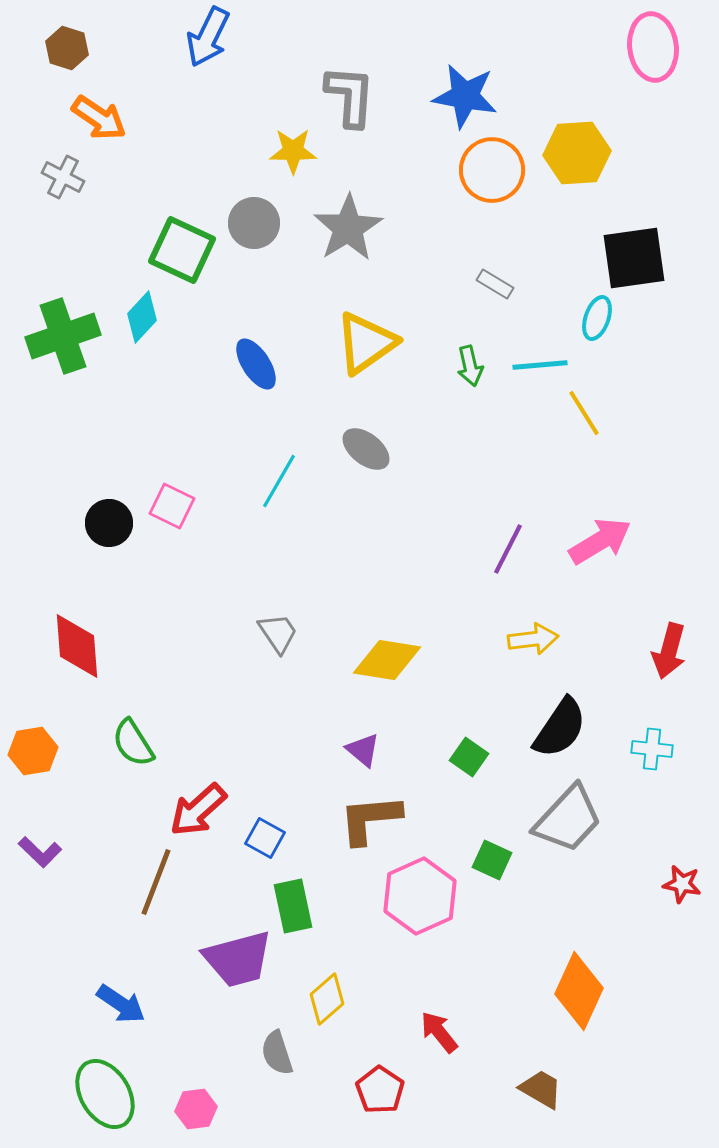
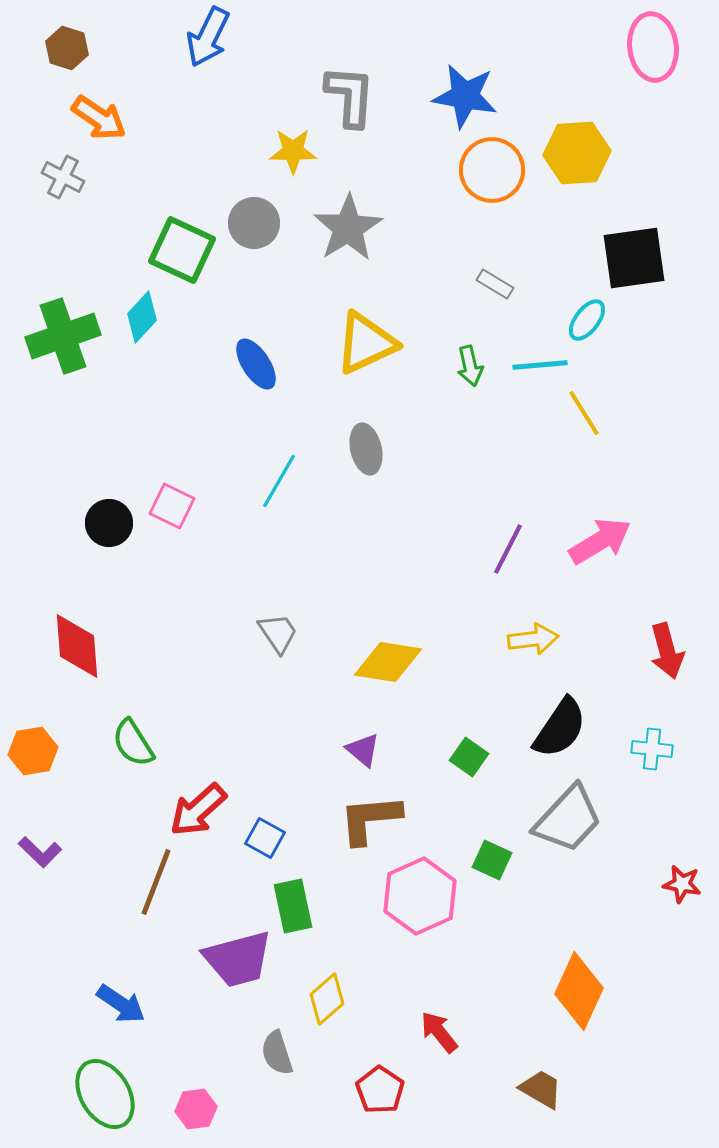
cyan ellipse at (597, 318): moved 10 px left, 2 px down; rotated 18 degrees clockwise
yellow triangle at (366, 343): rotated 10 degrees clockwise
gray ellipse at (366, 449): rotated 39 degrees clockwise
red arrow at (669, 651): moved 2 px left; rotated 30 degrees counterclockwise
yellow diamond at (387, 660): moved 1 px right, 2 px down
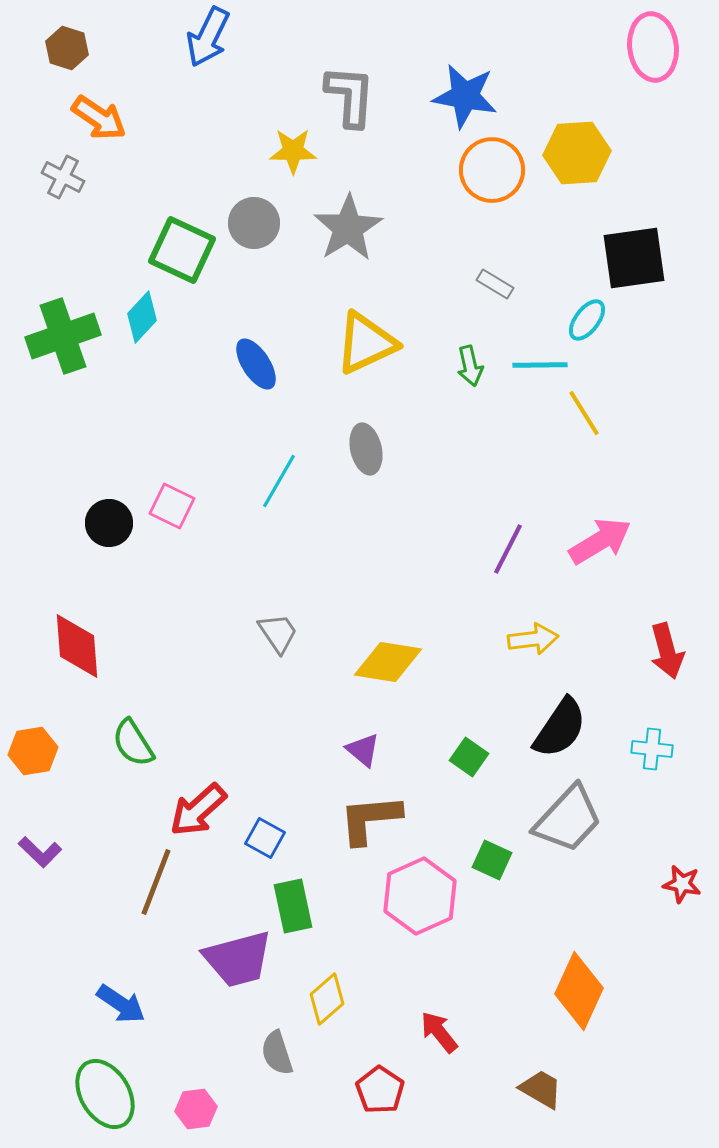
cyan line at (540, 365): rotated 4 degrees clockwise
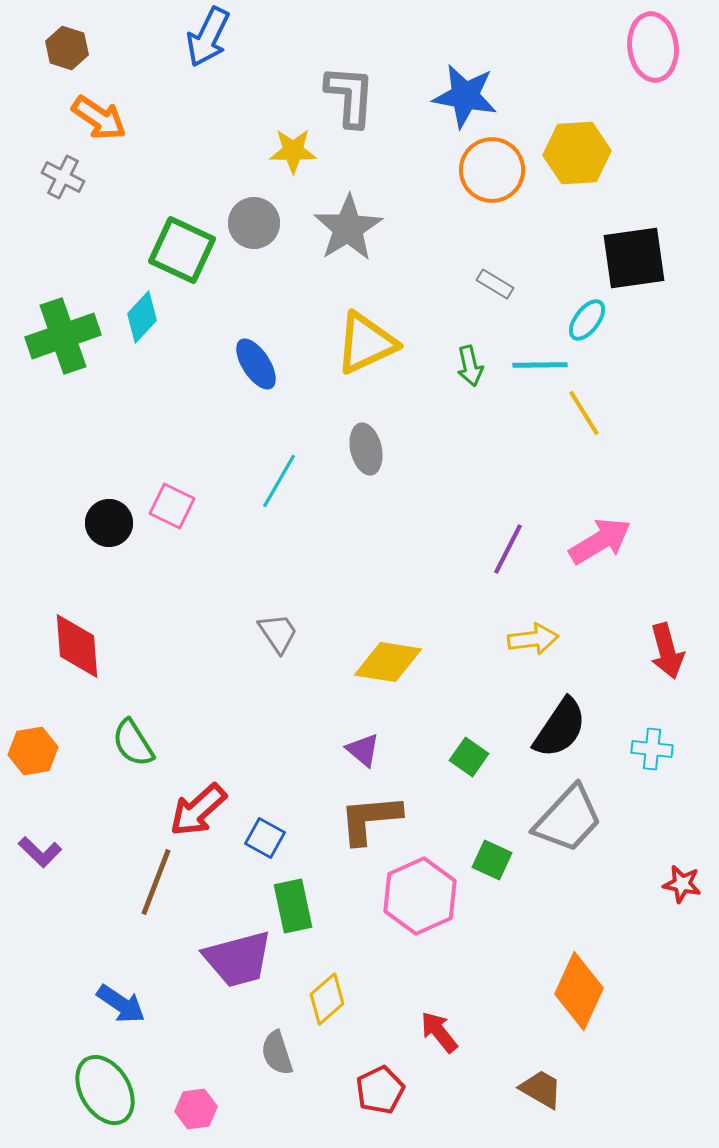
red pentagon at (380, 1090): rotated 12 degrees clockwise
green ellipse at (105, 1094): moved 4 px up
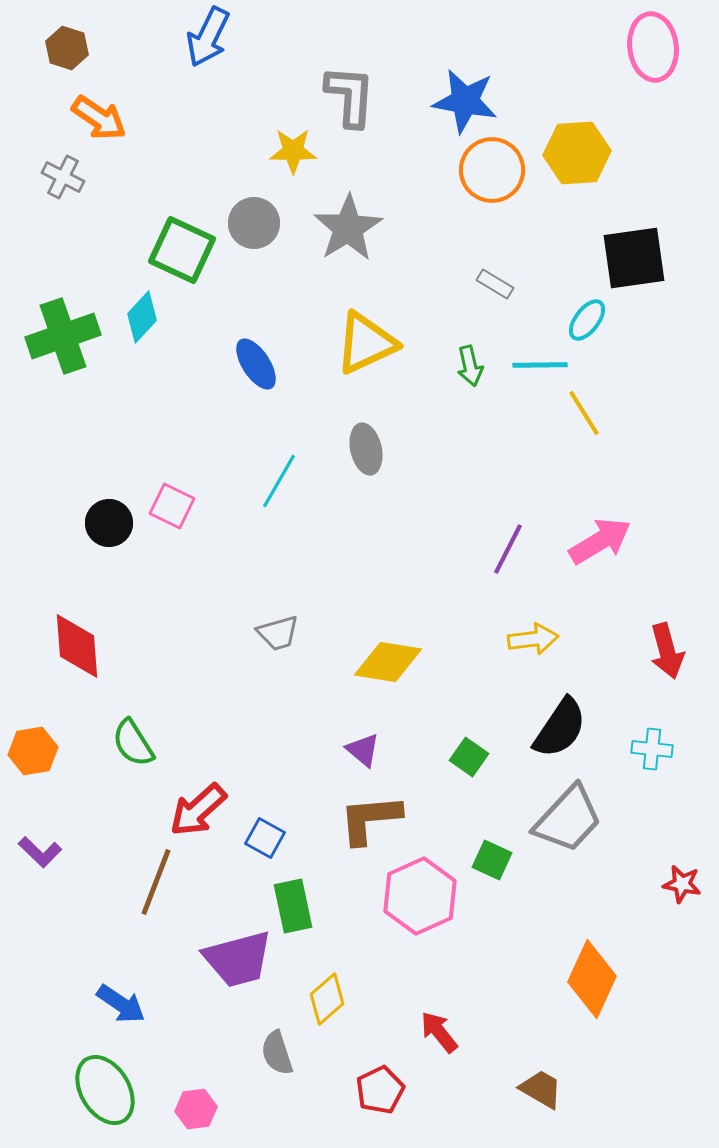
blue star at (465, 96): moved 5 px down
gray trapezoid at (278, 633): rotated 108 degrees clockwise
orange diamond at (579, 991): moved 13 px right, 12 px up
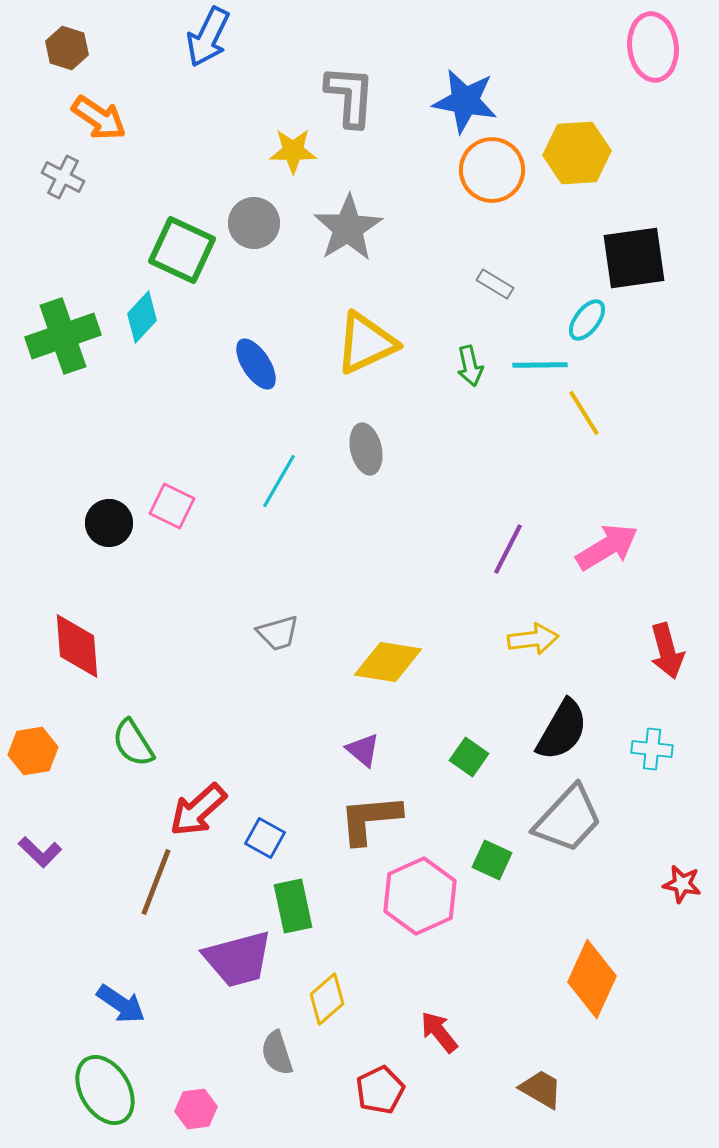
pink arrow at (600, 541): moved 7 px right, 6 px down
black semicircle at (560, 728): moved 2 px right, 2 px down; rotated 4 degrees counterclockwise
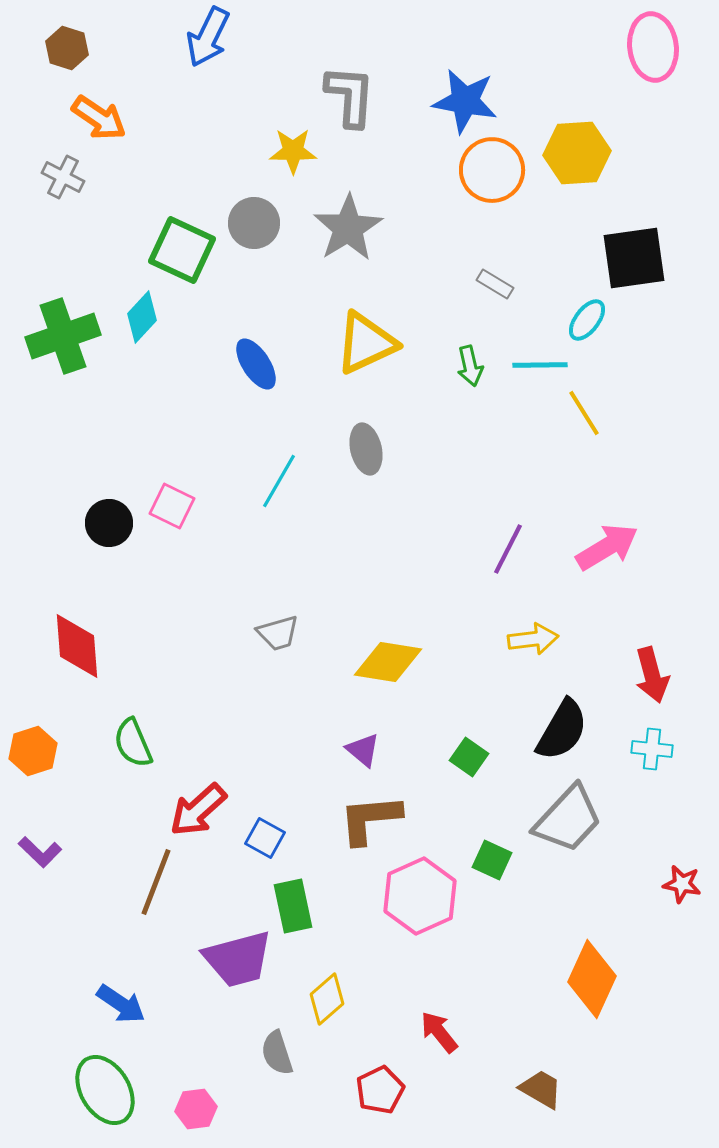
red arrow at (667, 651): moved 15 px left, 24 px down
green semicircle at (133, 743): rotated 9 degrees clockwise
orange hexagon at (33, 751): rotated 9 degrees counterclockwise
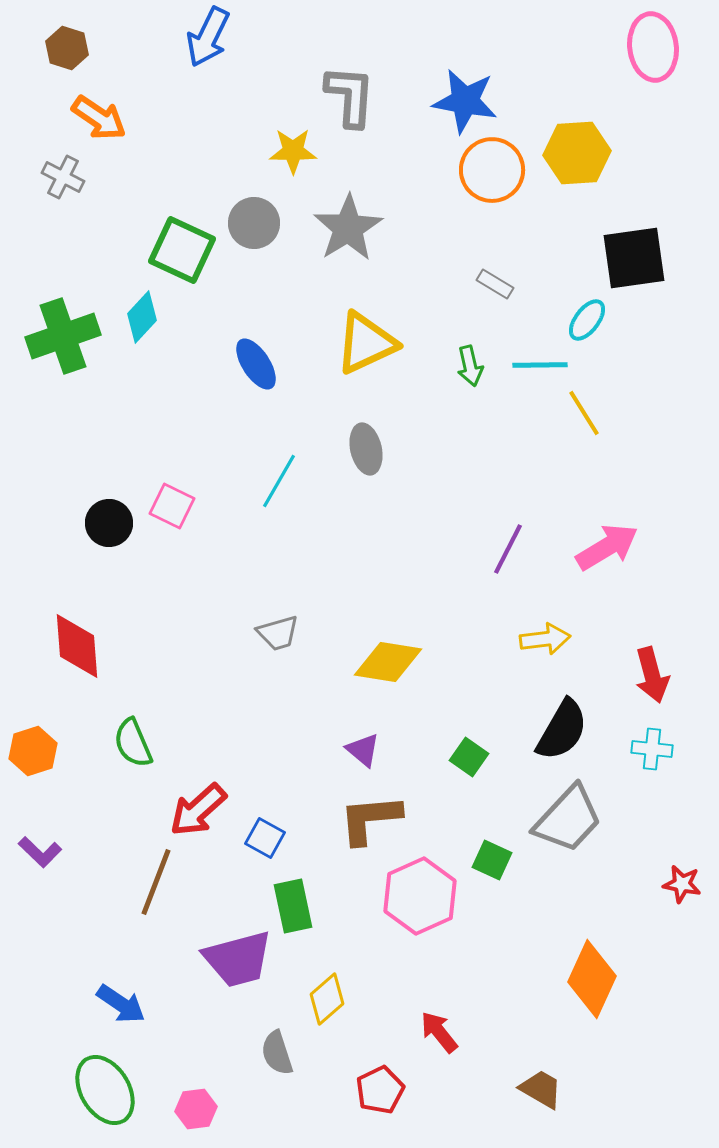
yellow arrow at (533, 639): moved 12 px right
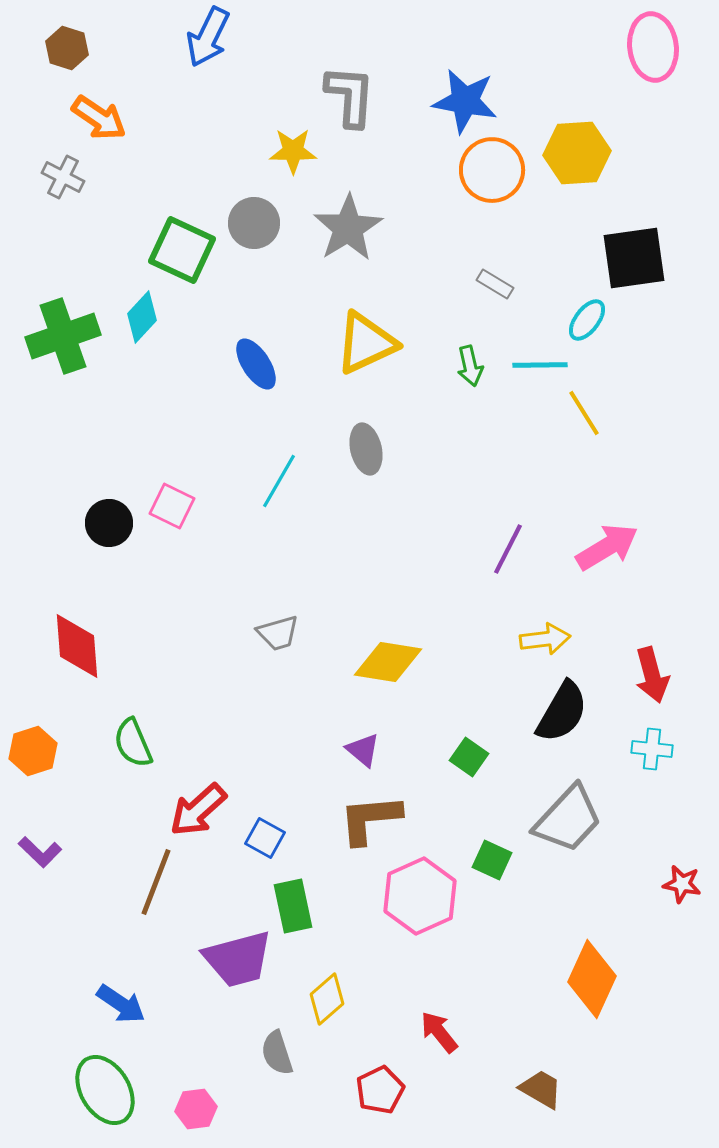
black semicircle at (562, 730): moved 18 px up
